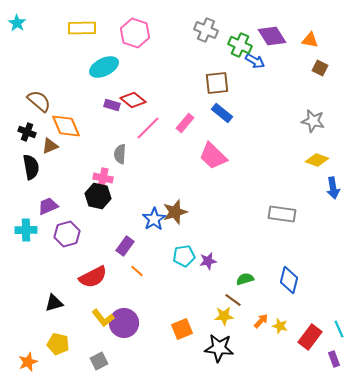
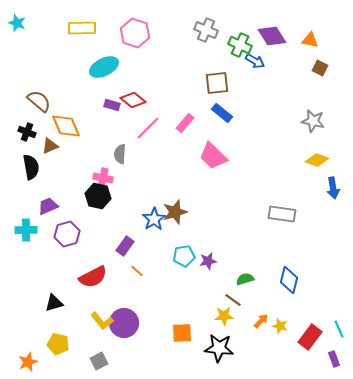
cyan star at (17, 23): rotated 12 degrees counterclockwise
yellow L-shape at (103, 318): moved 1 px left, 3 px down
orange square at (182, 329): moved 4 px down; rotated 20 degrees clockwise
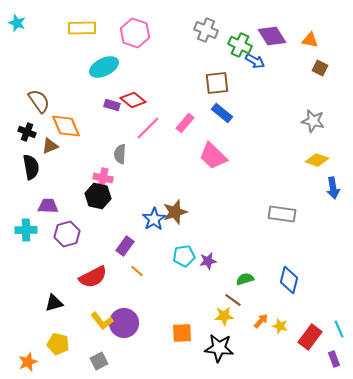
brown semicircle at (39, 101): rotated 15 degrees clockwise
purple trapezoid at (48, 206): rotated 25 degrees clockwise
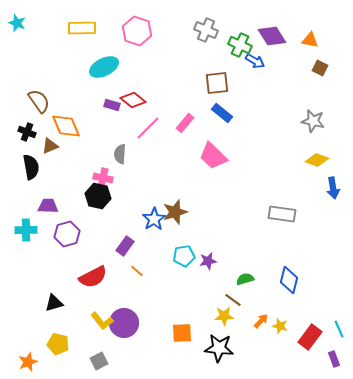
pink hexagon at (135, 33): moved 2 px right, 2 px up
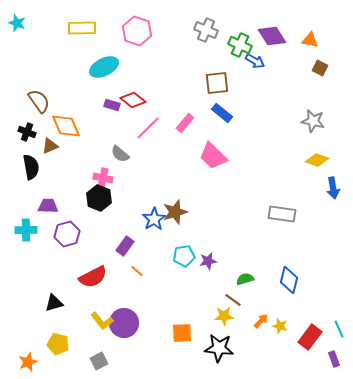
gray semicircle at (120, 154): rotated 54 degrees counterclockwise
black hexagon at (98, 196): moved 1 px right, 2 px down; rotated 10 degrees clockwise
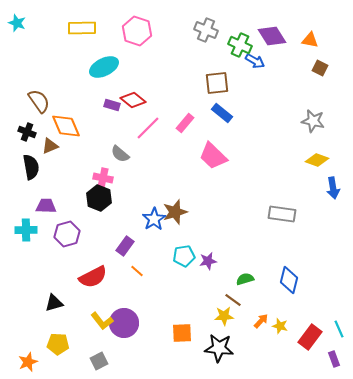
purple trapezoid at (48, 206): moved 2 px left
yellow pentagon at (58, 344): rotated 10 degrees counterclockwise
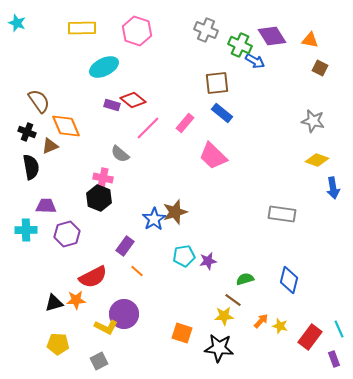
yellow L-shape at (102, 321): moved 4 px right, 6 px down; rotated 25 degrees counterclockwise
purple circle at (124, 323): moved 9 px up
orange square at (182, 333): rotated 20 degrees clockwise
orange star at (28, 362): moved 48 px right, 62 px up; rotated 18 degrees clockwise
